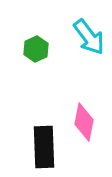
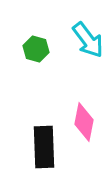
cyan arrow: moved 1 px left, 3 px down
green hexagon: rotated 20 degrees counterclockwise
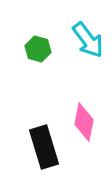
green hexagon: moved 2 px right
black rectangle: rotated 15 degrees counterclockwise
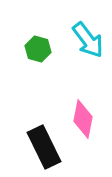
pink diamond: moved 1 px left, 3 px up
black rectangle: rotated 9 degrees counterclockwise
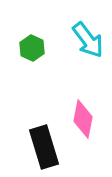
green hexagon: moved 6 px left, 1 px up; rotated 10 degrees clockwise
black rectangle: rotated 9 degrees clockwise
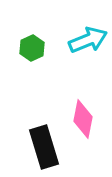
cyan arrow: rotated 75 degrees counterclockwise
green hexagon: rotated 10 degrees clockwise
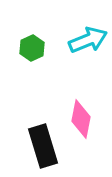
pink diamond: moved 2 px left
black rectangle: moved 1 px left, 1 px up
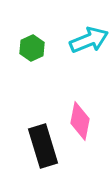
cyan arrow: moved 1 px right
pink diamond: moved 1 px left, 2 px down
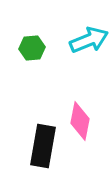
green hexagon: rotated 20 degrees clockwise
black rectangle: rotated 27 degrees clockwise
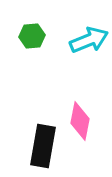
green hexagon: moved 12 px up
